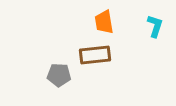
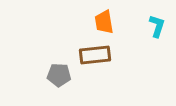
cyan L-shape: moved 2 px right
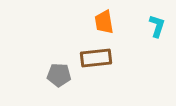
brown rectangle: moved 1 px right, 3 px down
